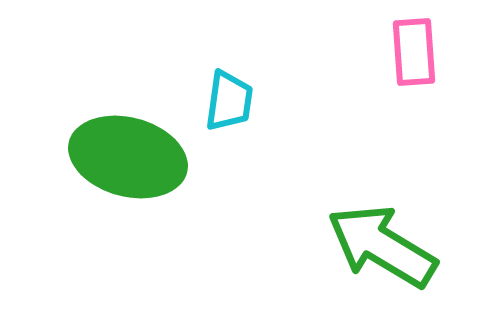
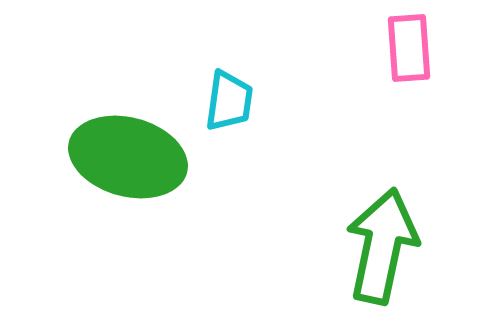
pink rectangle: moved 5 px left, 4 px up
green arrow: rotated 71 degrees clockwise
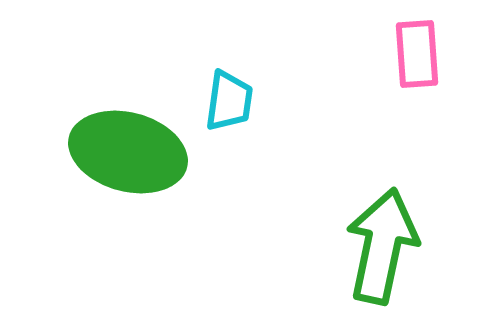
pink rectangle: moved 8 px right, 6 px down
green ellipse: moved 5 px up
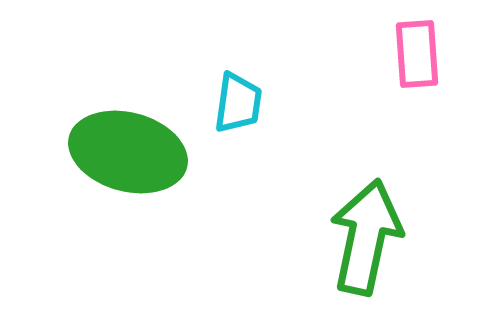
cyan trapezoid: moved 9 px right, 2 px down
green arrow: moved 16 px left, 9 px up
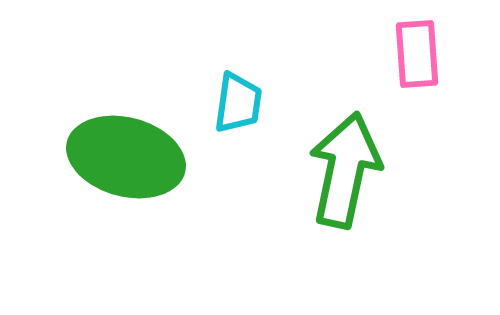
green ellipse: moved 2 px left, 5 px down
green arrow: moved 21 px left, 67 px up
